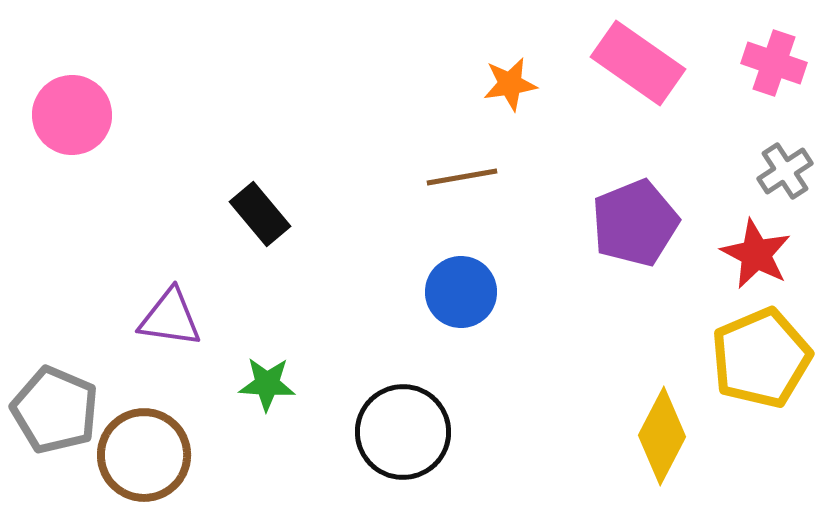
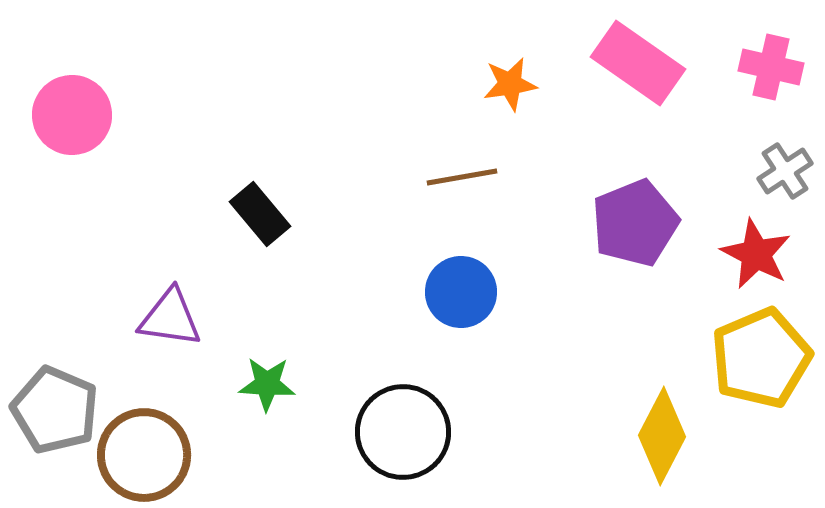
pink cross: moved 3 px left, 4 px down; rotated 6 degrees counterclockwise
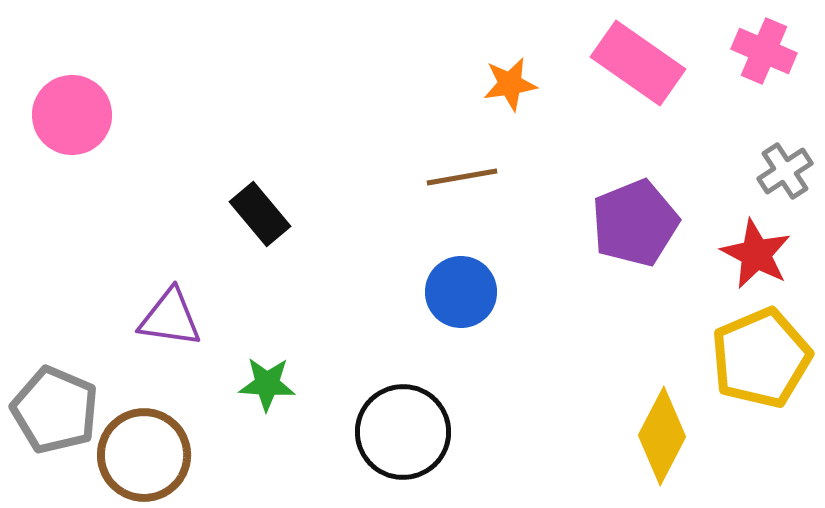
pink cross: moved 7 px left, 16 px up; rotated 10 degrees clockwise
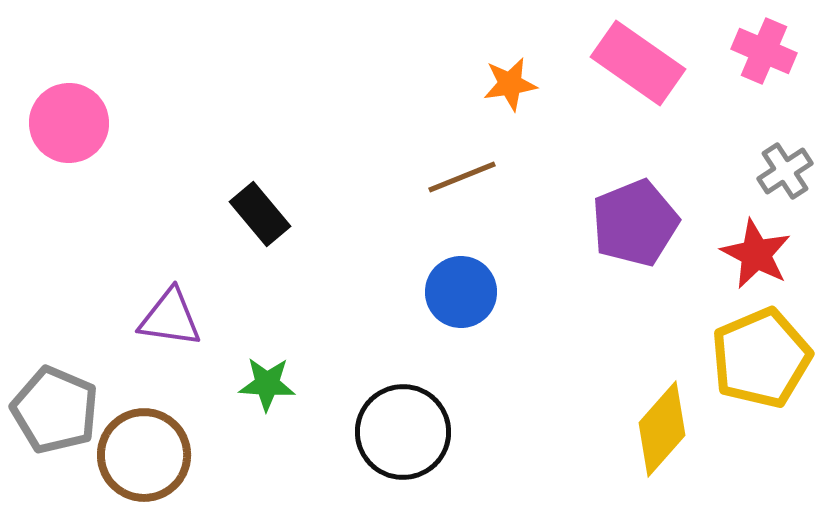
pink circle: moved 3 px left, 8 px down
brown line: rotated 12 degrees counterclockwise
yellow diamond: moved 7 px up; rotated 14 degrees clockwise
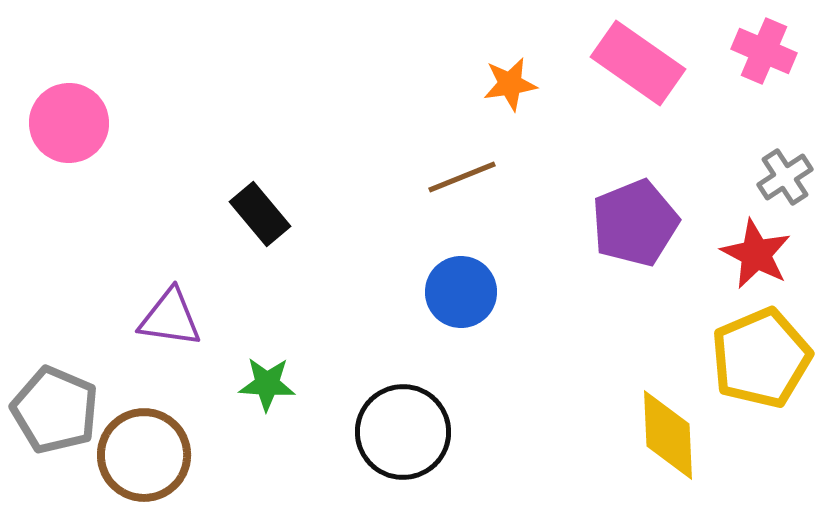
gray cross: moved 6 px down
yellow diamond: moved 6 px right, 6 px down; rotated 44 degrees counterclockwise
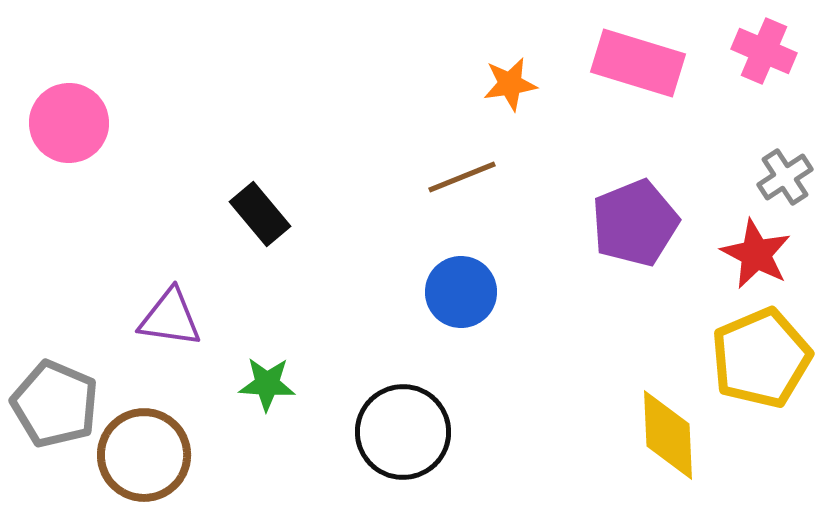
pink rectangle: rotated 18 degrees counterclockwise
gray pentagon: moved 6 px up
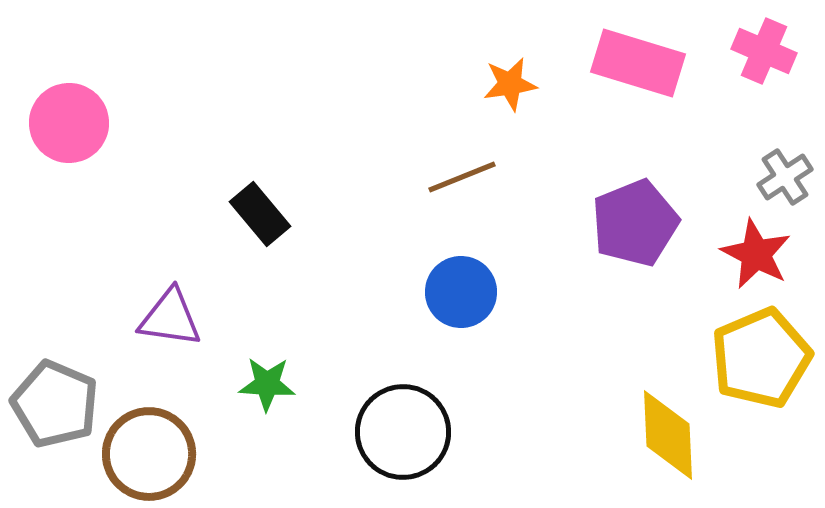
brown circle: moved 5 px right, 1 px up
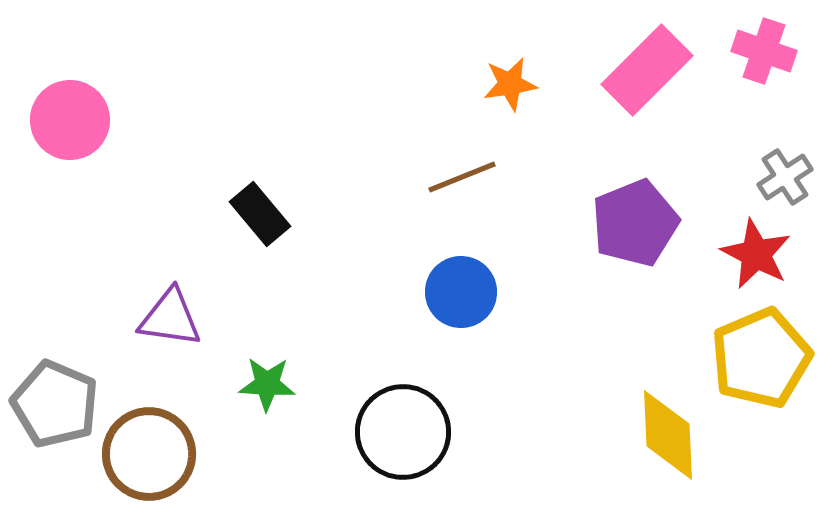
pink cross: rotated 4 degrees counterclockwise
pink rectangle: moved 9 px right, 7 px down; rotated 62 degrees counterclockwise
pink circle: moved 1 px right, 3 px up
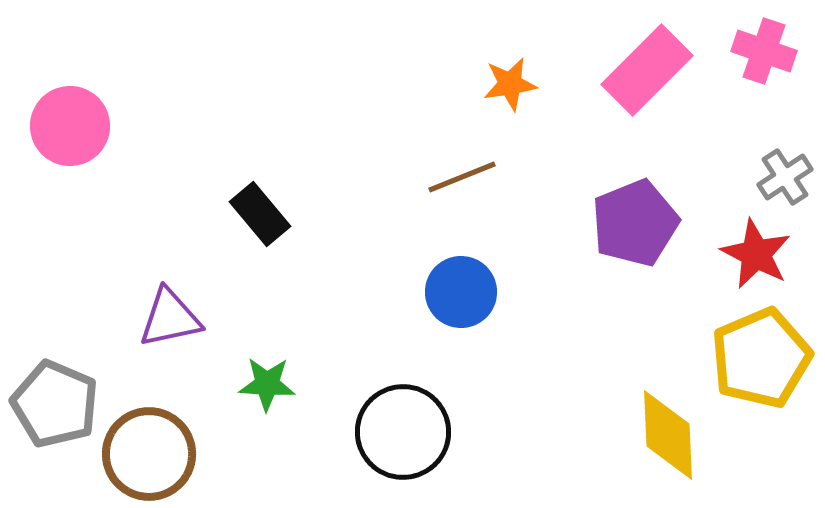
pink circle: moved 6 px down
purple triangle: rotated 20 degrees counterclockwise
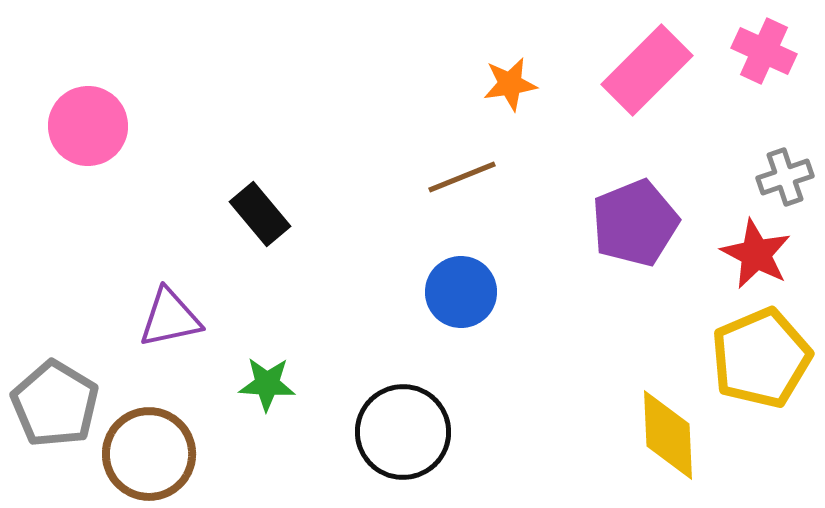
pink cross: rotated 6 degrees clockwise
pink circle: moved 18 px right
gray cross: rotated 14 degrees clockwise
gray pentagon: rotated 8 degrees clockwise
